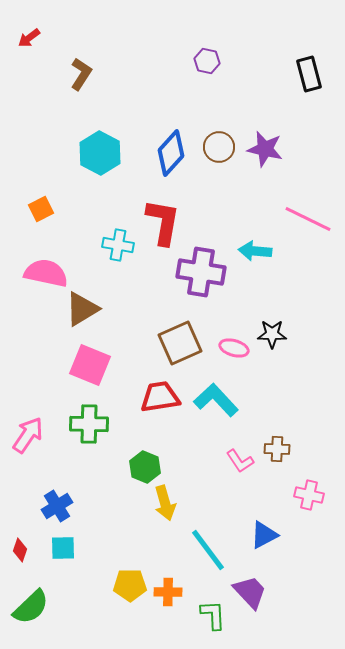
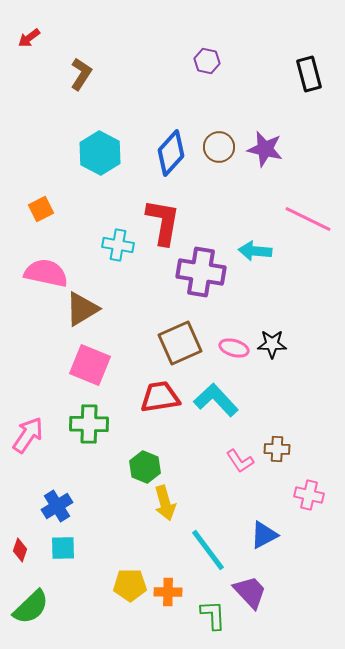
black star: moved 10 px down
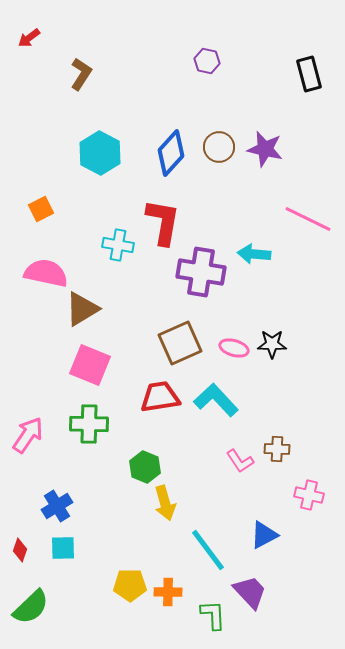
cyan arrow: moved 1 px left, 3 px down
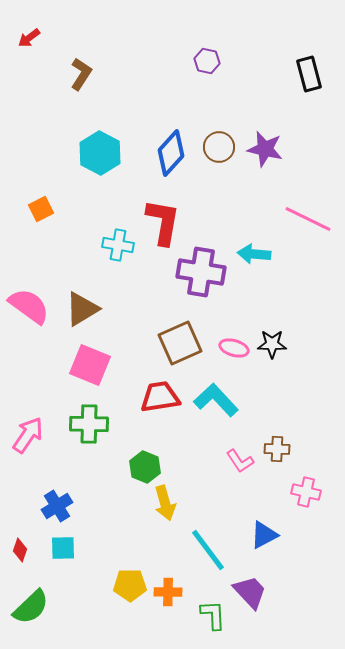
pink semicircle: moved 17 px left, 33 px down; rotated 24 degrees clockwise
pink cross: moved 3 px left, 3 px up
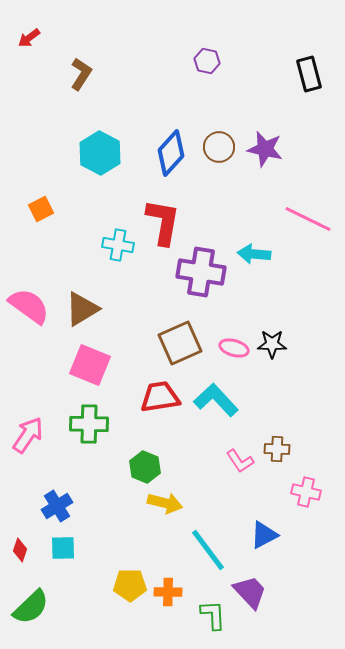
yellow arrow: rotated 60 degrees counterclockwise
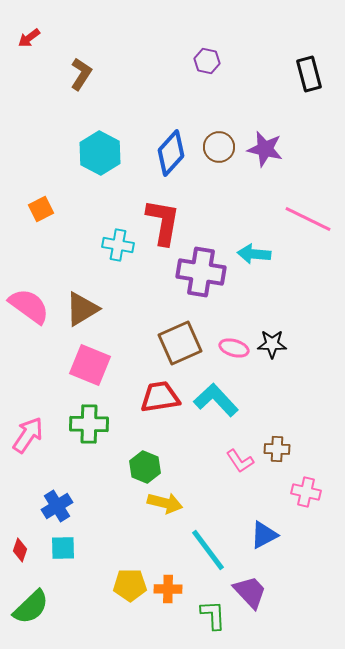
orange cross: moved 3 px up
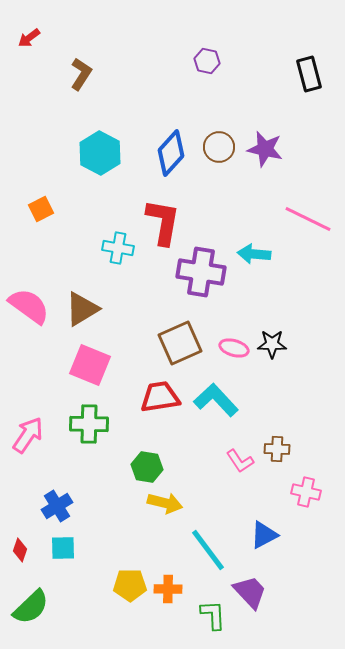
cyan cross: moved 3 px down
green hexagon: moved 2 px right; rotated 12 degrees counterclockwise
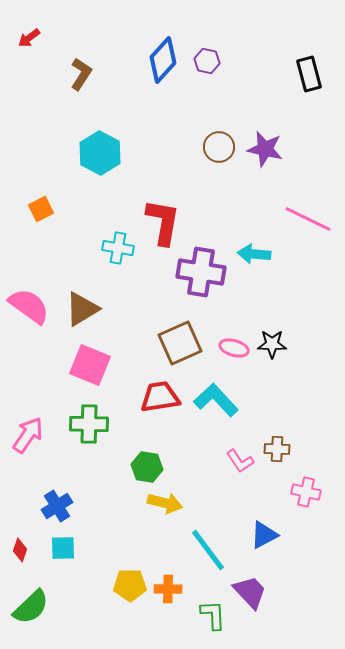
blue diamond: moved 8 px left, 93 px up
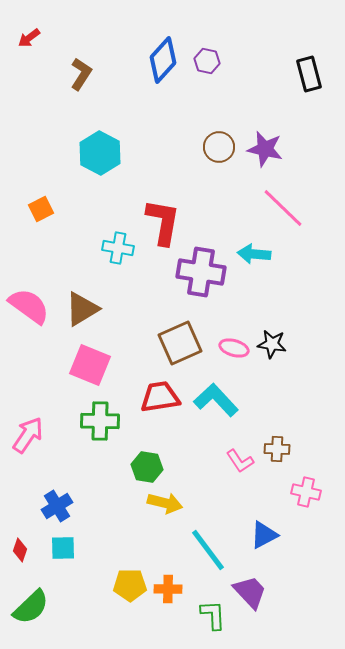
pink line: moved 25 px left, 11 px up; rotated 18 degrees clockwise
black star: rotated 8 degrees clockwise
green cross: moved 11 px right, 3 px up
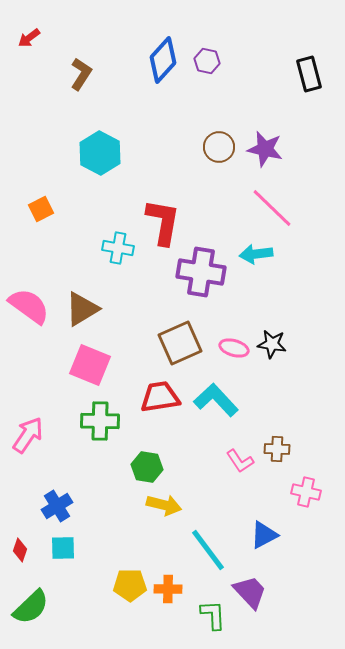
pink line: moved 11 px left
cyan arrow: moved 2 px right; rotated 12 degrees counterclockwise
yellow arrow: moved 1 px left, 2 px down
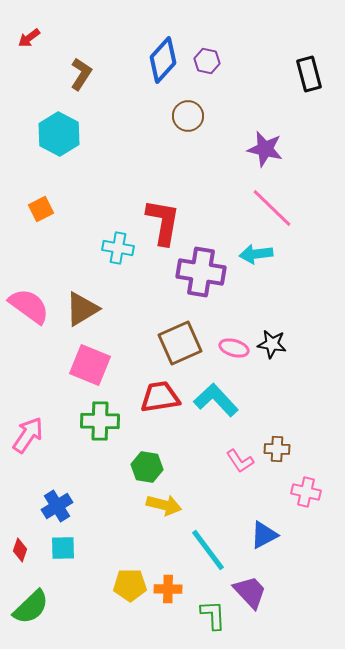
brown circle: moved 31 px left, 31 px up
cyan hexagon: moved 41 px left, 19 px up
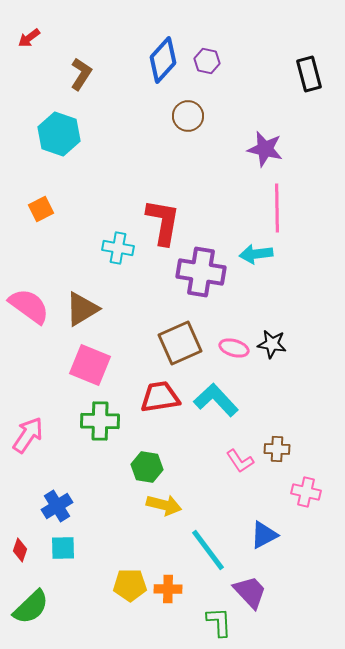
cyan hexagon: rotated 9 degrees counterclockwise
pink line: moved 5 px right; rotated 45 degrees clockwise
green L-shape: moved 6 px right, 7 px down
